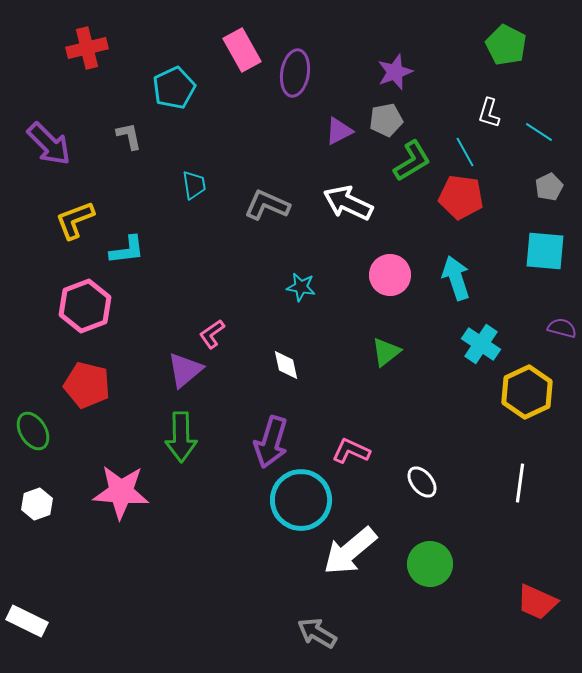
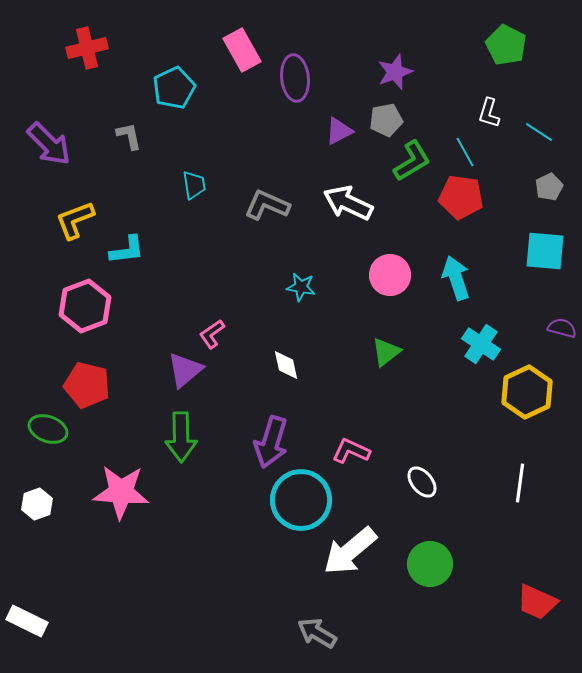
purple ellipse at (295, 73): moved 5 px down; rotated 15 degrees counterclockwise
green ellipse at (33, 431): moved 15 px right, 2 px up; rotated 39 degrees counterclockwise
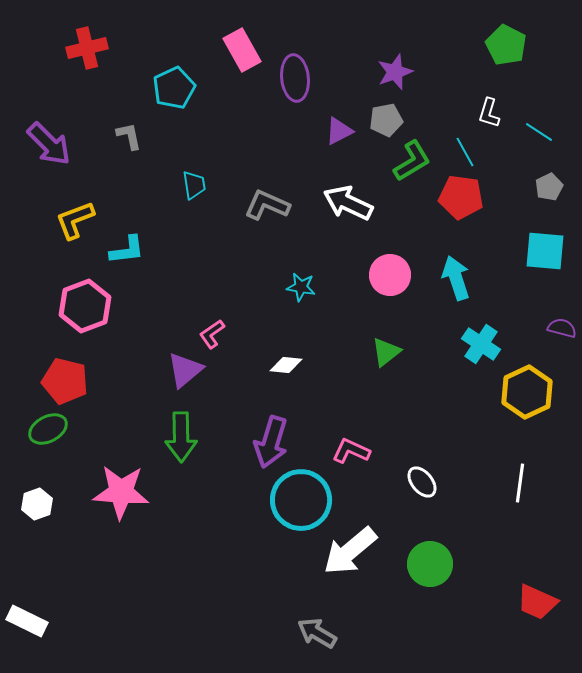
white diamond at (286, 365): rotated 72 degrees counterclockwise
red pentagon at (87, 385): moved 22 px left, 4 px up
green ellipse at (48, 429): rotated 48 degrees counterclockwise
